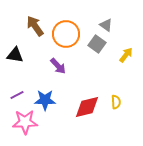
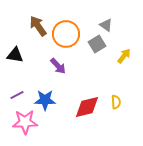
brown arrow: moved 3 px right
gray square: rotated 24 degrees clockwise
yellow arrow: moved 2 px left, 1 px down
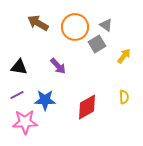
brown arrow: moved 3 px up; rotated 25 degrees counterclockwise
orange circle: moved 9 px right, 7 px up
black triangle: moved 4 px right, 12 px down
yellow semicircle: moved 8 px right, 5 px up
red diamond: rotated 16 degrees counterclockwise
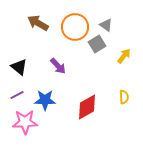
black triangle: rotated 30 degrees clockwise
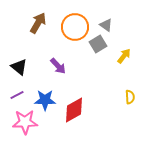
brown arrow: rotated 90 degrees clockwise
gray square: moved 1 px right
yellow semicircle: moved 6 px right
red diamond: moved 13 px left, 3 px down
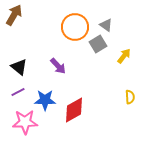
brown arrow: moved 24 px left, 8 px up
purple line: moved 1 px right, 3 px up
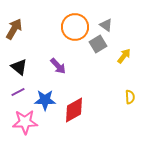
brown arrow: moved 14 px down
